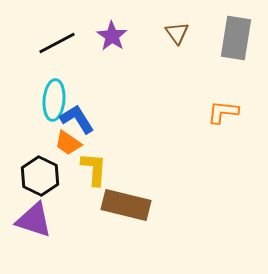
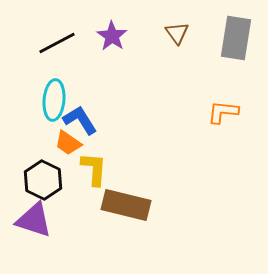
blue L-shape: moved 3 px right, 1 px down
black hexagon: moved 3 px right, 4 px down
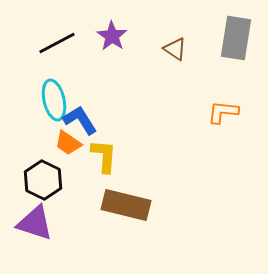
brown triangle: moved 2 px left, 16 px down; rotated 20 degrees counterclockwise
cyan ellipse: rotated 18 degrees counterclockwise
yellow L-shape: moved 10 px right, 13 px up
purple triangle: moved 1 px right, 3 px down
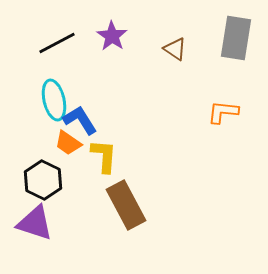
brown rectangle: rotated 48 degrees clockwise
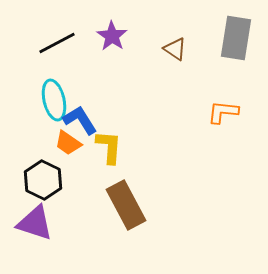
yellow L-shape: moved 5 px right, 9 px up
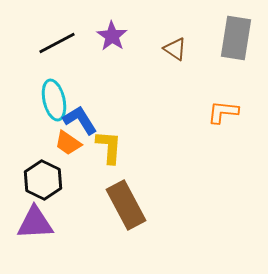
purple triangle: rotated 21 degrees counterclockwise
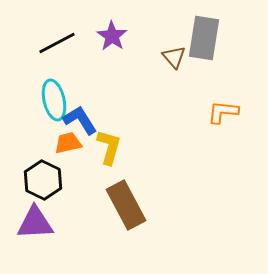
gray rectangle: moved 32 px left
brown triangle: moved 1 px left, 8 px down; rotated 15 degrees clockwise
orange trapezoid: rotated 132 degrees clockwise
yellow L-shape: rotated 12 degrees clockwise
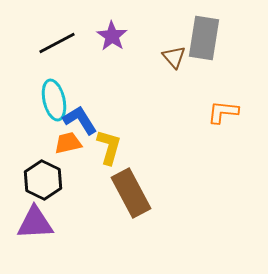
brown rectangle: moved 5 px right, 12 px up
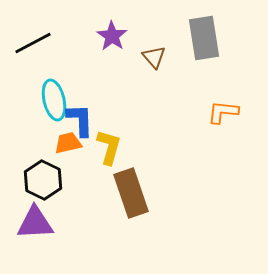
gray rectangle: rotated 18 degrees counterclockwise
black line: moved 24 px left
brown triangle: moved 20 px left
blue L-shape: rotated 30 degrees clockwise
brown rectangle: rotated 9 degrees clockwise
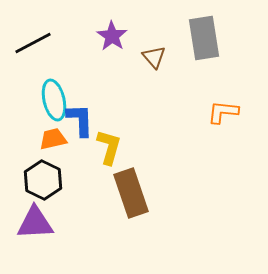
orange trapezoid: moved 15 px left, 4 px up
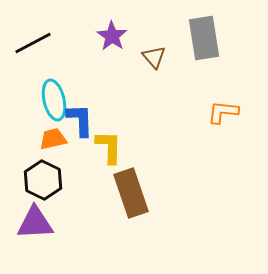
yellow L-shape: rotated 15 degrees counterclockwise
